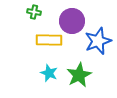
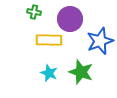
purple circle: moved 2 px left, 2 px up
blue star: moved 2 px right
green star: moved 2 px right, 3 px up; rotated 25 degrees counterclockwise
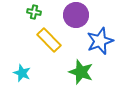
purple circle: moved 6 px right, 4 px up
yellow rectangle: rotated 45 degrees clockwise
cyan star: moved 27 px left
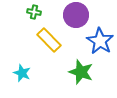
blue star: rotated 20 degrees counterclockwise
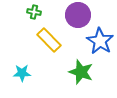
purple circle: moved 2 px right
cyan star: rotated 24 degrees counterclockwise
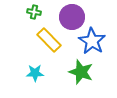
purple circle: moved 6 px left, 2 px down
blue star: moved 8 px left
cyan star: moved 13 px right
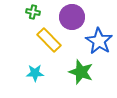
green cross: moved 1 px left
blue star: moved 7 px right
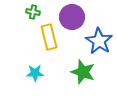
yellow rectangle: moved 3 px up; rotated 30 degrees clockwise
green star: moved 2 px right
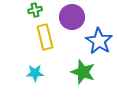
green cross: moved 2 px right, 2 px up; rotated 24 degrees counterclockwise
yellow rectangle: moved 4 px left
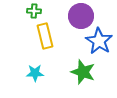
green cross: moved 1 px left, 1 px down; rotated 16 degrees clockwise
purple circle: moved 9 px right, 1 px up
yellow rectangle: moved 1 px up
